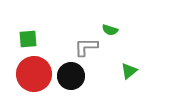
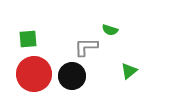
black circle: moved 1 px right
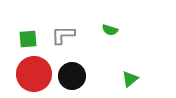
gray L-shape: moved 23 px left, 12 px up
green triangle: moved 1 px right, 8 px down
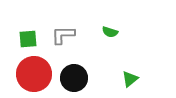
green semicircle: moved 2 px down
black circle: moved 2 px right, 2 px down
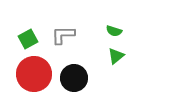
green semicircle: moved 4 px right, 1 px up
green square: rotated 24 degrees counterclockwise
green triangle: moved 14 px left, 23 px up
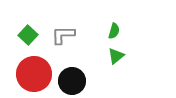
green semicircle: rotated 91 degrees counterclockwise
green square: moved 4 px up; rotated 18 degrees counterclockwise
black circle: moved 2 px left, 3 px down
